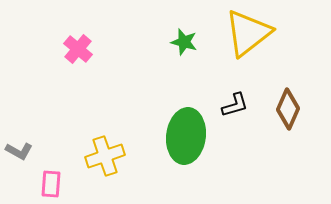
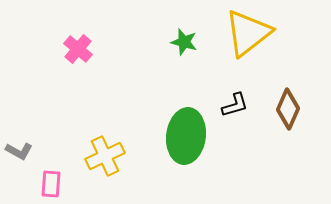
yellow cross: rotated 6 degrees counterclockwise
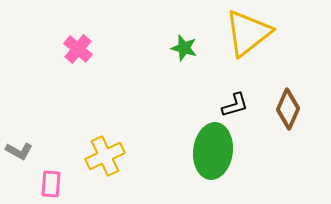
green star: moved 6 px down
green ellipse: moved 27 px right, 15 px down
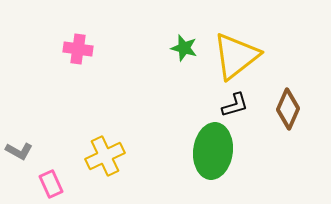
yellow triangle: moved 12 px left, 23 px down
pink cross: rotated 32 degrees counterclockwise
pink rectangle: rotated 28 degrees counterclockwise
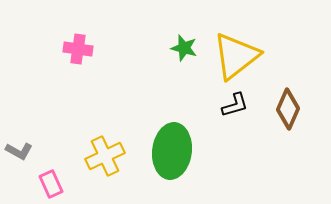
green ellipse: moved 41 px left
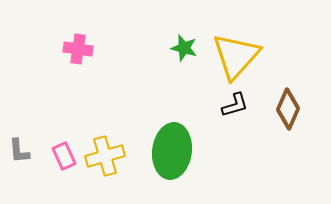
yellow triangle: rotated 10 degrees counterclockwise
gray L-shape: rotated 56 degrees clockwise
yellow cross: rotated 9 degrees clockwise
pink rectangle: moved 13 px right, 28 px up
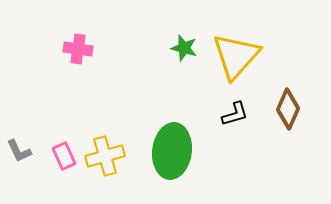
black L-shape: moved 9 px down
gray L-shape: rotated 20 degrees counterclockwise
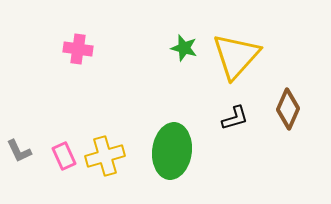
black L-shape: moved 4 px down
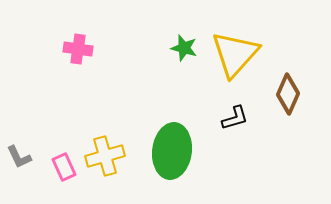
yellow triangle: moved 1 px left, 2 px up
brown diamond: moved 15 px up
gray L-shape: moved 6 px down
pink rectangle: moved 11 px down
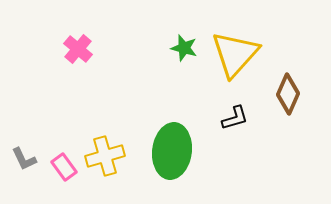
pink cross: rotated 32 degrees clockwise
gray L-shape: moved 5 px right, 2 px down
pink rectangle: rotated 12 degrees counterclockwise
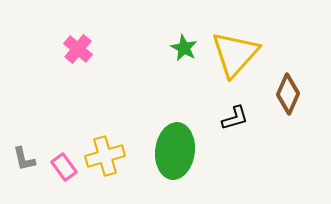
green star: rotated 12 degrees clockwise
green ellipse: moved 3 px right
gray L-shape: rotated 12 degrees clockwise
